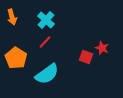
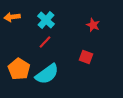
orange arrow: rotated 98 degrees clockwise
red star: moved 9 px left, 23 px up
orange pentagon: moved 3 px right, 11 px down
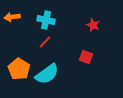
cyan cross: rotated 30 degrees counterclockwise
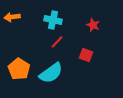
cyan cross: moved 7 px right
red line: moved 12 px right
red square: moved 2 px up
cyan semicircle: moved 4 px right, 1 px up
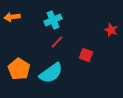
cyan cross: rotated 36 degrees counterclockwise
red star: moved 18 px right, 5 px down
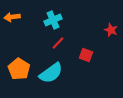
red line: moved 1 px right, 1 px down
